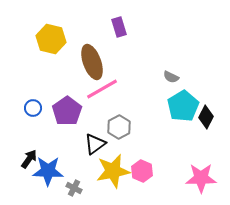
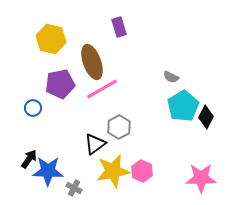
purple pentagon: moved 7 px left, 27 px up; rotated 24 degrees clockwise
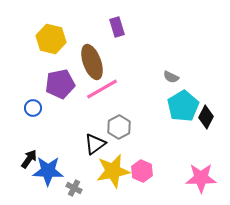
purple rectangle: moved 2 px left
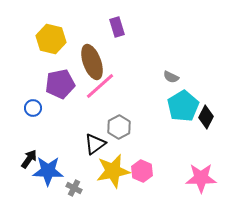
pink line: moved 2 px left, 3 px up; rotated 12 degrees counterclockwise
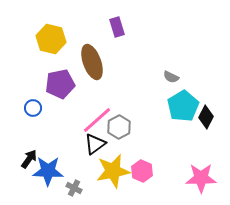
pink line: moved 3 px left, 34 px down
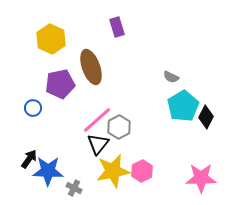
yellow hexagon: rotated 12 degrees clockwise
brown ellipse: moved 1 px left, 5 px down
black triangle: moved 3 px right; rotated 15 degrees counterclockwise
pink hexagon: rotated 10 degrees clockwise
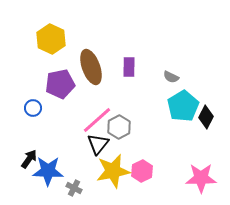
purple rectangle: moved 12 px right, 40 px down; rotated 18 degrees clockwise
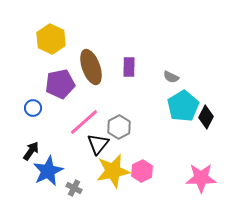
pink line: moved 13 px left, 2 px down
black arrow: moved 2 px right, 8 px up
blue star: rotated 28 degrees counterclockwise
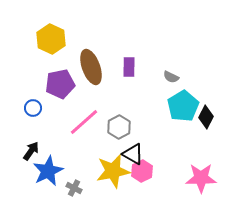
black triangle: moved 35 px right, 10 px down; rotated 40 degrees counterclockwise
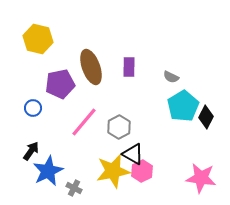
yellow hexagon: moved 13 px left; rotated 12 degrees counterclockwise
pink line: rotated 8 degrees counterclockwise
pink star: rotated 8 degrees clockwise
